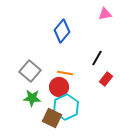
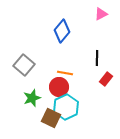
pink triangle: moved 4 px left; rotated 16 degrees counterclockwise
black line: rotated 28 degrees counterclockwise
gray square: moved 6 px left, 6 px up
green star: rotated 24 degrees counterclockwise
brown square: moved 1 px left
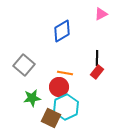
blue diamond: rotated 20 degrees clockwise
red rectangle: moved 9 px left, 7 px up
green star: rotated 12 degrees clockwise
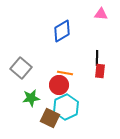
pink triangle: rotated 32 degrees clockwise
gray square: moved 3 px left, 3 px down
red rectangle: moved 3 px right, 1 px up; rotated 32 degrees counterclockwise
red circle: moved 2 px up
green star: moved 1 px left
brown square: moved 1 px left
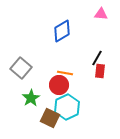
black line: rotated 28 degrees clockwise
green star: rotated 24 degrees counterclockwise
cyan hexagon: moved 1 px right
